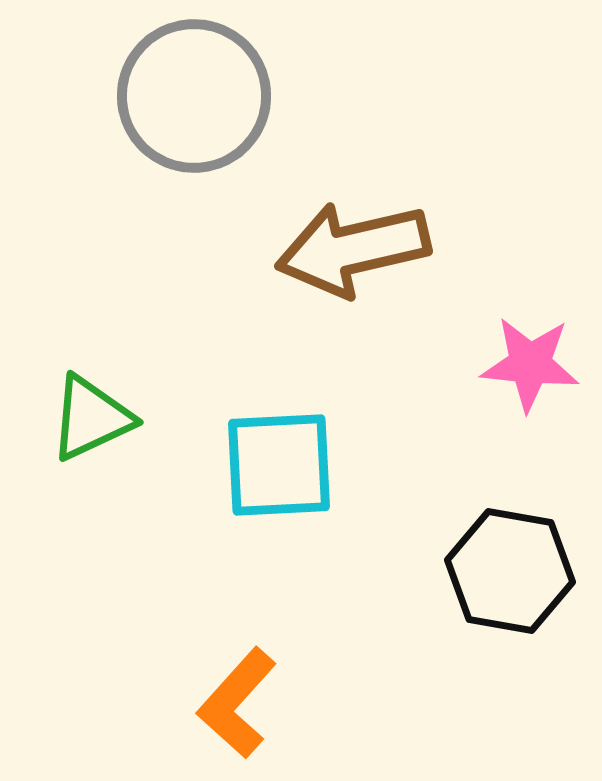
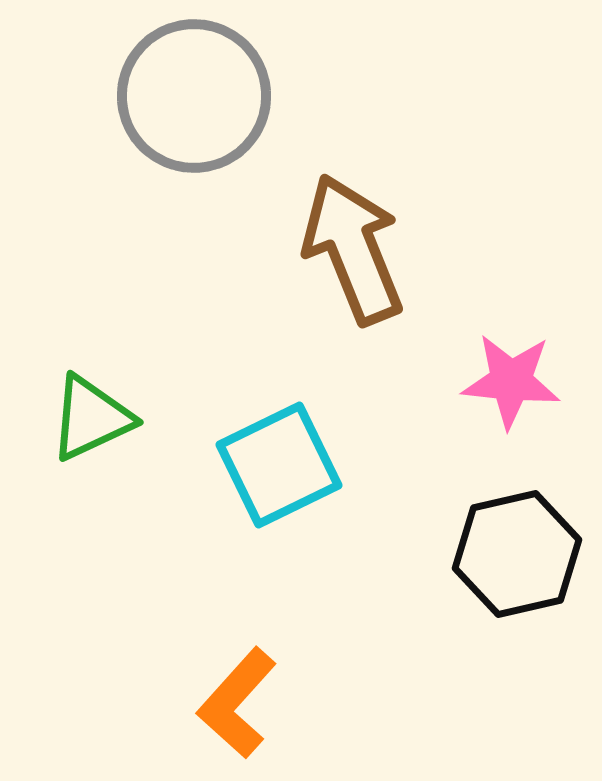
brown arrow: rotated 81 degrees clockwise
pink star: moved 19 px left, 17 px down
cyan square: rotated 23 degrees counterclockwise
black hexagon: moved 7 px right, 17 px up; rotated 23 degrees counterclockwise
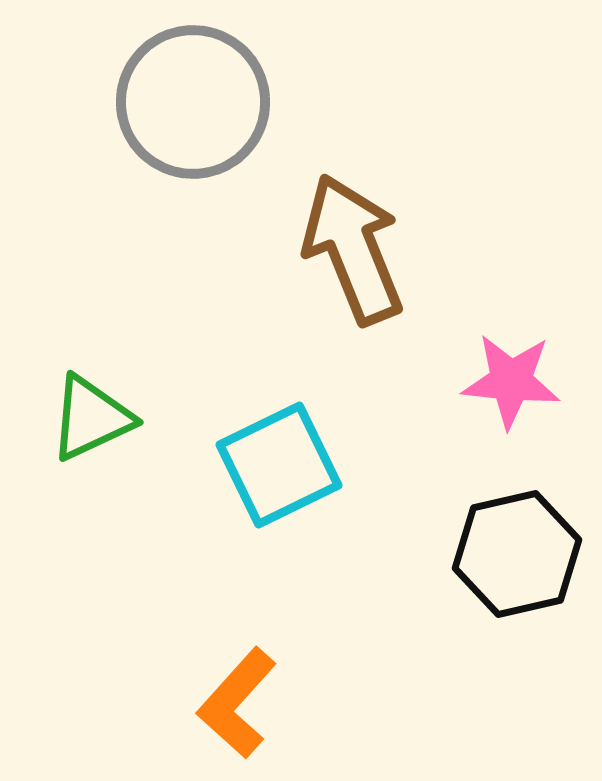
gray circle: moved 1 px left, 6 px down
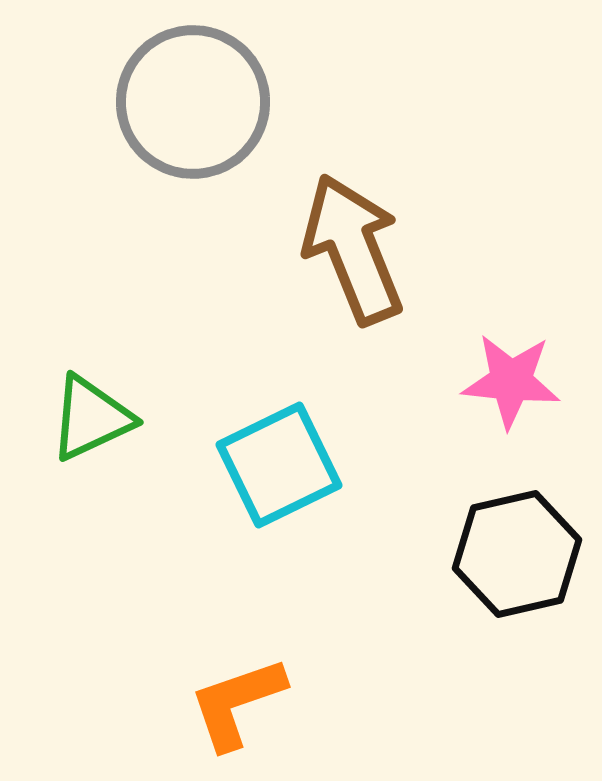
orange L-shape: rotated 29 degrees clockwise
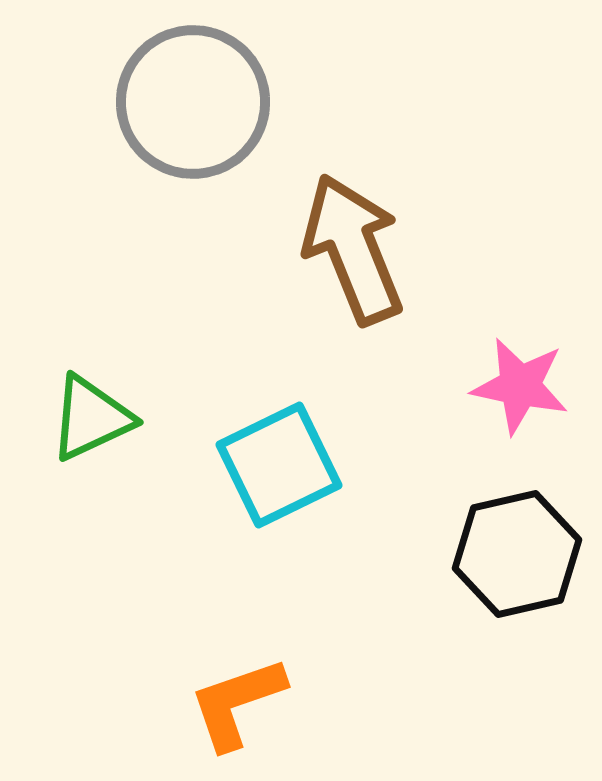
pink star: moved 9 px right, 5 px down; rotated 6 degrees clockwise
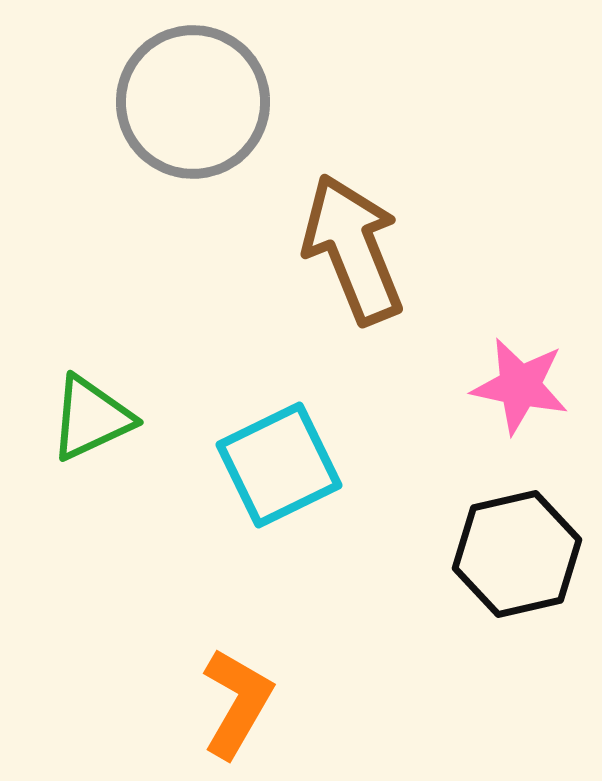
orange L-shape: rotated 139 degrees clockwise
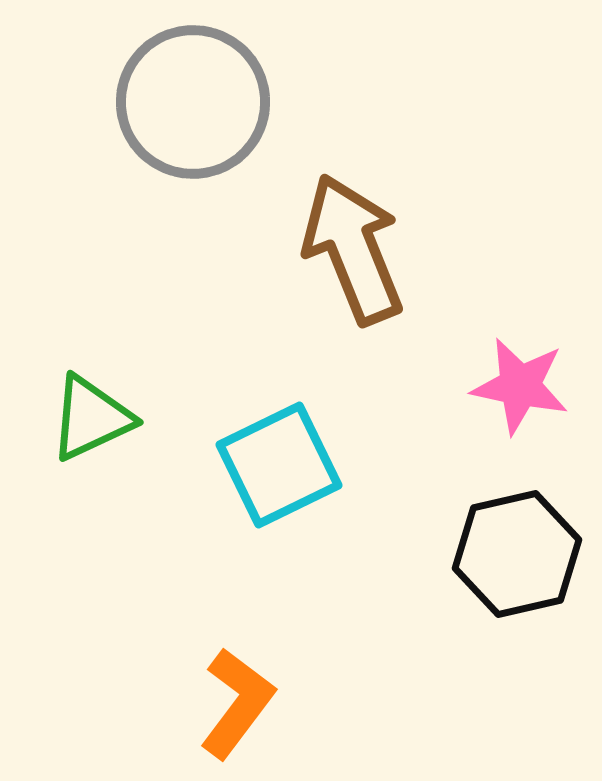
orange L-shape: rotated 7 degrees clockwise
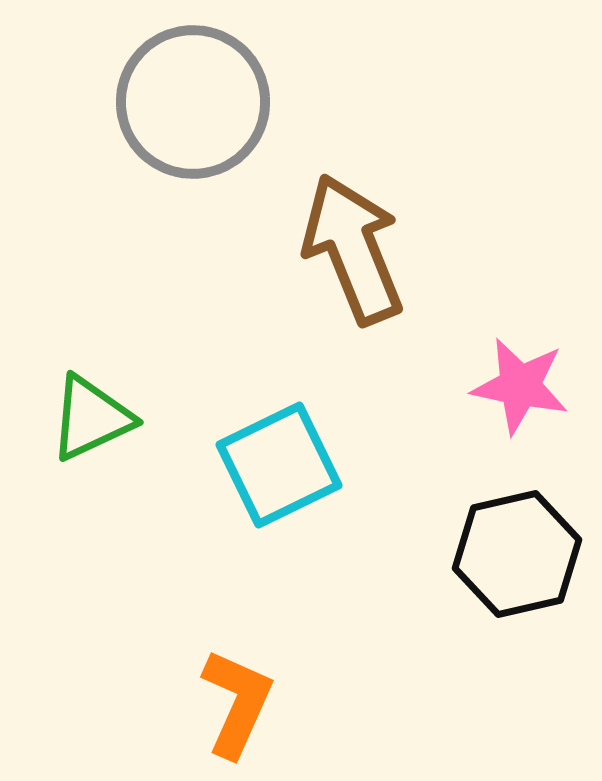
orange L-shape: rotated 13 degrees counterclockwise
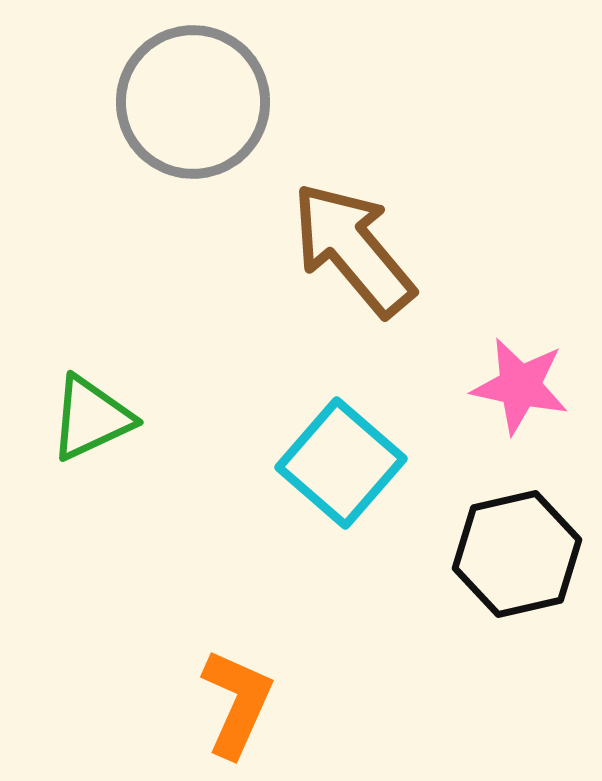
brown arrow: rotated 18 degrees counterclockwise
cyan square: moved 62 px right, 2 px up; rotated 23 degrees counterclockwise
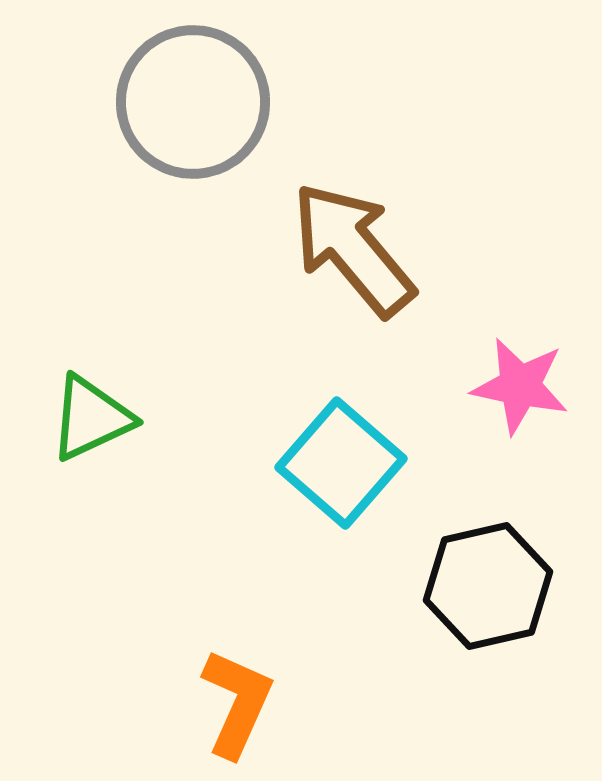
black hexagon: moved 29 px left, 32 px down
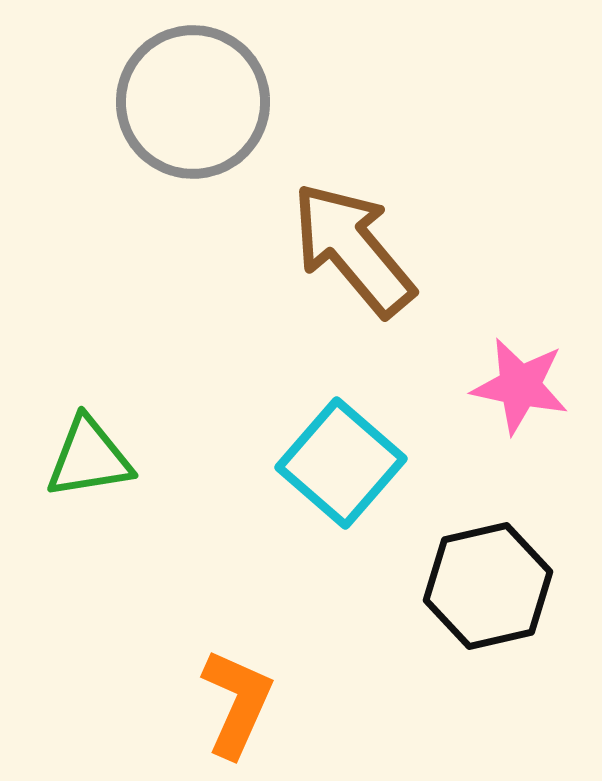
green triangle: moved 2 px left, 40 px down; rotated 16 degrees clockwise
